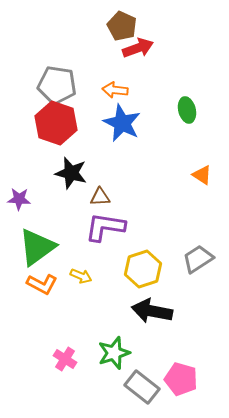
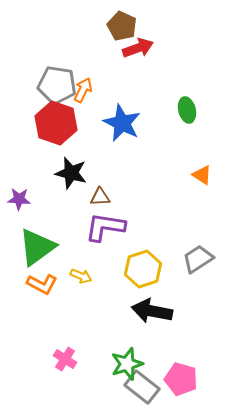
orange arrow: moved 32 px left; rotated 110 degrees clockwise
green star: moved 13 px right, 11 px down
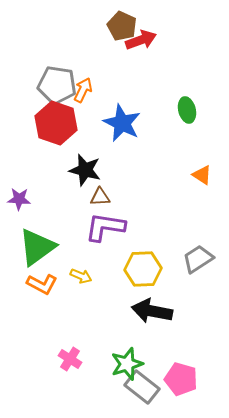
red arrow: moved 3 px right, 8 px up
black star: moved 14 px right, 3 px up
yellow hexagon: rotated 15 degrees clockwise
pink cross: moved 5 px right
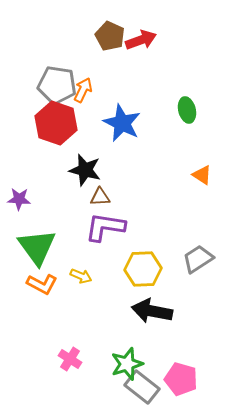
brown pentagon: moved 12 px left, 10 px down
green triangle: rotated 30 degrees counterclockwise
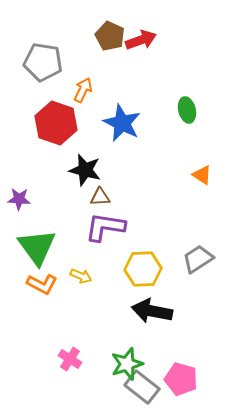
gray pentagon: moved 14 px left, 23 px up
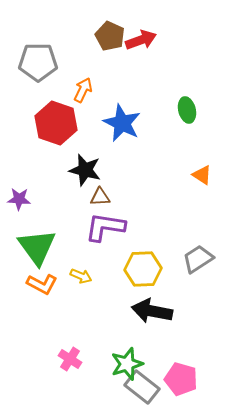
gray pentagon: moved 5 px left; rotated 9 degrees counterclockwise
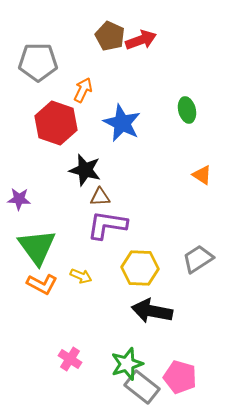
purple L-shape: moved 2 px right, 2 px up
yellow hexagon: moved 3 px left, 1 px up; rotated 6 degrees clockwise
pink pentagon: moved 1 px left, 2 px up
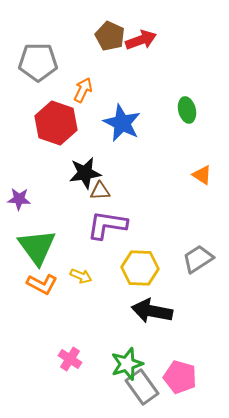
black star: moved 3 px down; rotated 24 degrees counterclockwise
brown triangle: moved 6 px up
gray rectangle: rotated 16 degrees clockwise
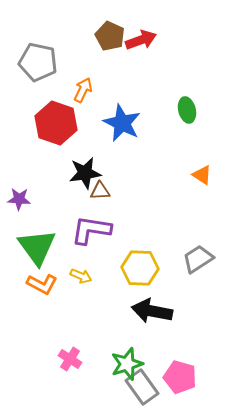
gray pentagon: rotated 12 degrees clockwise
purple L-shape: moved 16 px left, 5 px down
